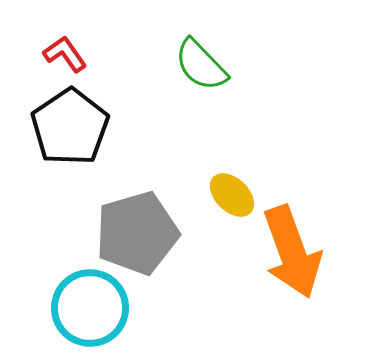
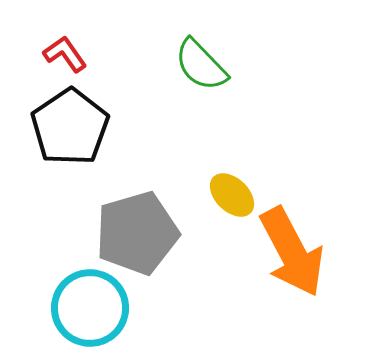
orange arrow: rotated 8 degrees counterclockwise
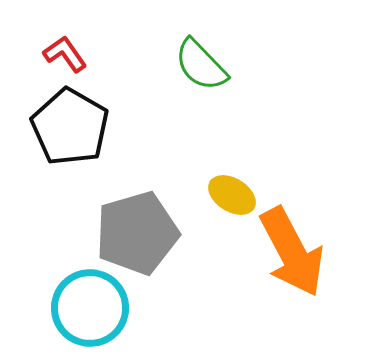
black pentagon: rotated 8 degrees counterclockwise
yellow ellipse: rotated 12 degrees counterclockwise
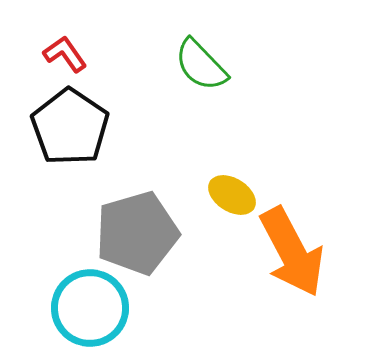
black pentagon: rotated 4 degrees clockwise
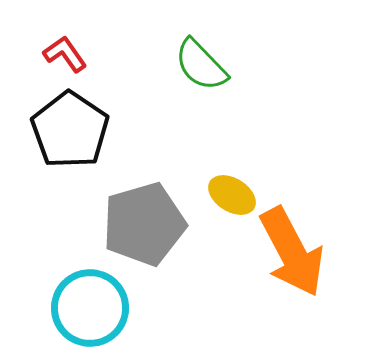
black pentagon: moved 3 px down
gray pentagon: moved 7 px right, 9 px up
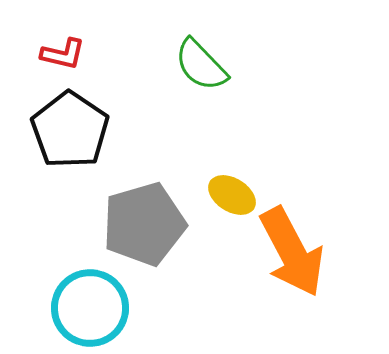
red L-shape: moved 2 px left; rotated 138 degrees clockwise
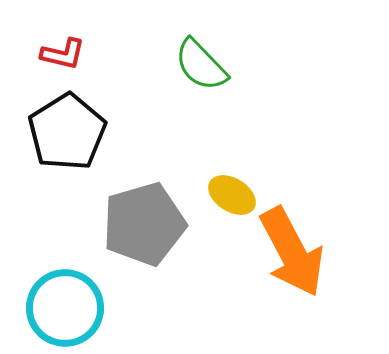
black pentagon: moved 3 px left, 2 px down; rotated 6 degrees clockwise
cyan circle: moved 25 px left
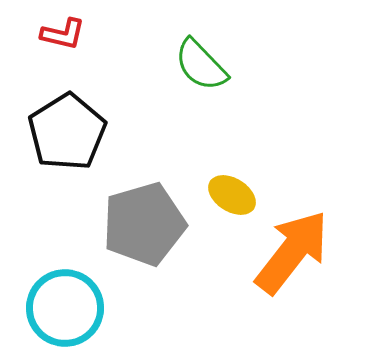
red L-shape: moved 20 px up
orange arrow: rotated 114 degrees counterclockwise
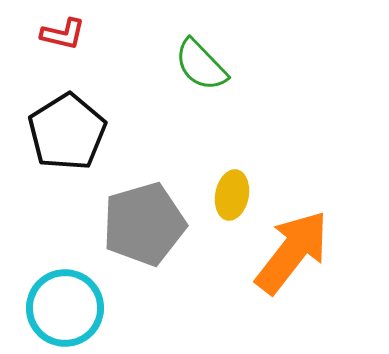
yellow ellipse: rotated 69 degrees clockwise
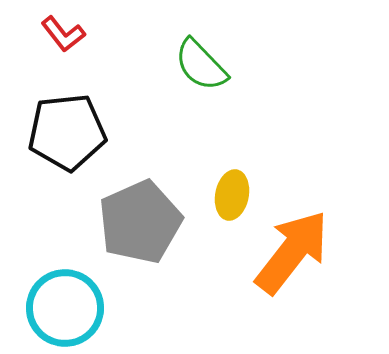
red L-shape: rotated 39 degrees clockwise
black pentagon: rotated 26 degrees clockwise
gray pentagon: moved 4 px left, 2 px up; rotated 8 degrees counterclockwise
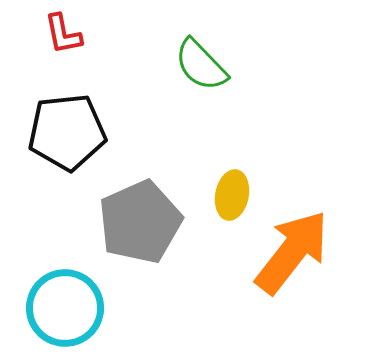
red L-shape: rotated 27 degrees clockwise
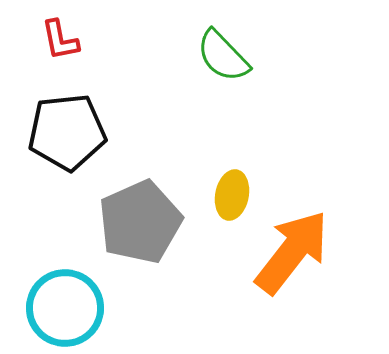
red L-shape: moved 3 px left, 6 px down
green semicircle: moved 22 px right, 9 px up
